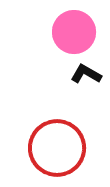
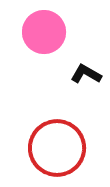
pink circle: moved 30 px left
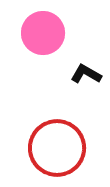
pink circle: moved 1 px left, 1 px down
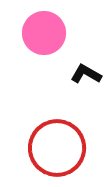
pink circle: moved 1 px right
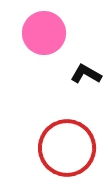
red circle: moved 10 px right
